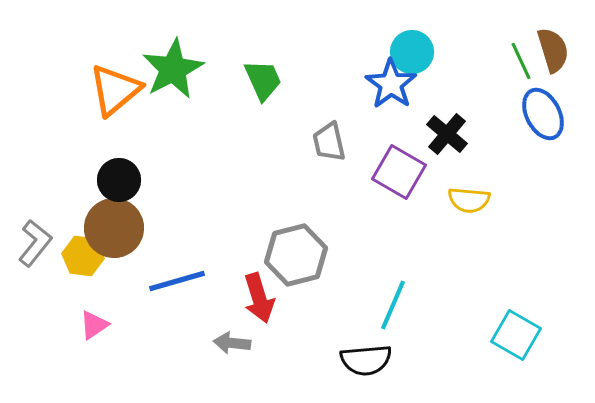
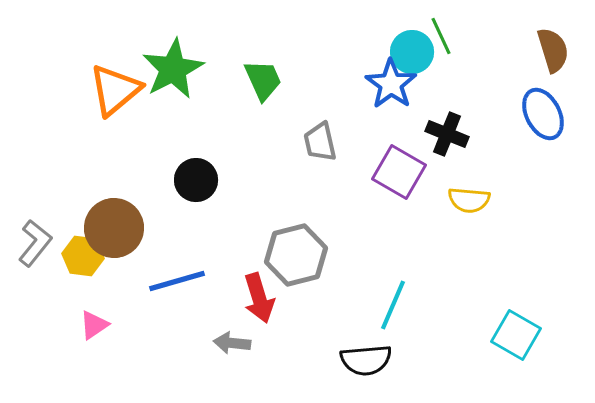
green line: moved 80 px left, 25 px up
black cross: rotated 18 degrees counterclockwise
gray trapezoid: moved 9 px left
black circle: moved 77 px right
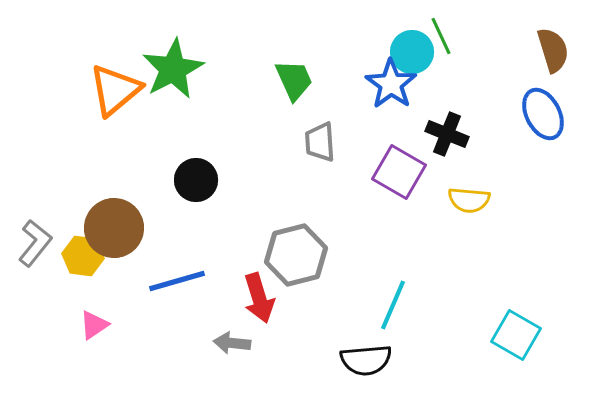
green trapezoid: moved 31 px right
gray trapezoid: rotated 9 degrees clockwise
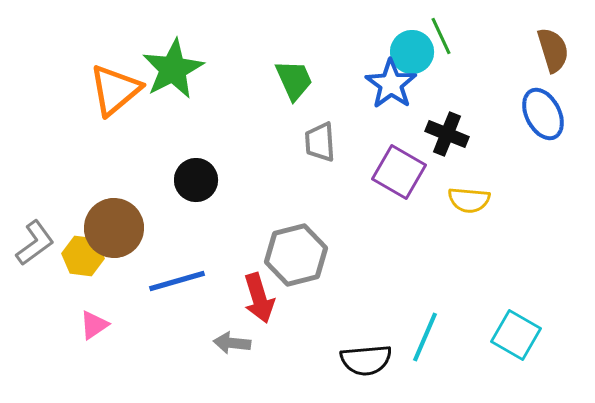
gray L-shape: rotated 15 degrees clockwise
cyan line: moved 32 px right, 32 px down
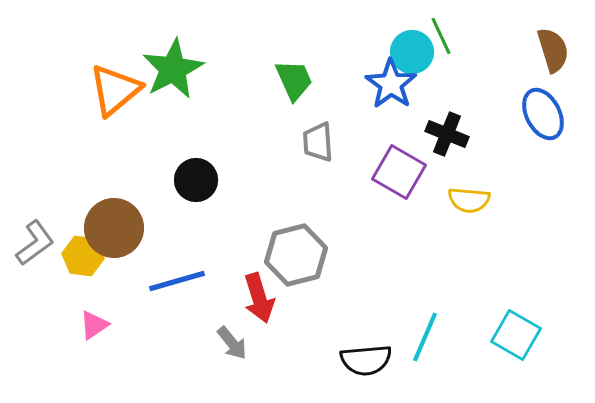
gray trapezoid: moved 2 px left
gray arrow: rotated 135 degrees counterclockwise
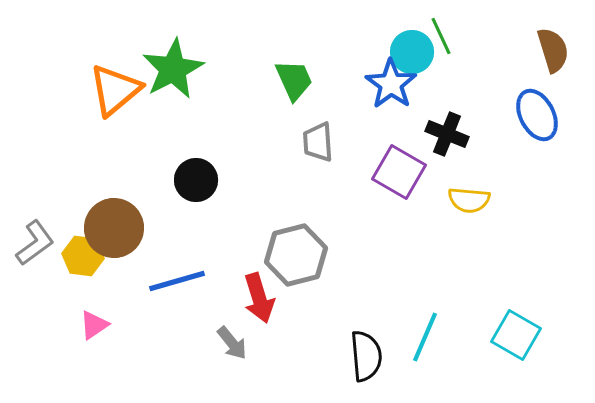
blue ellipse: moved 6 px left, 1 px down
black semicircle: moved 4 px up; rotated 90 degrees counterclockwise
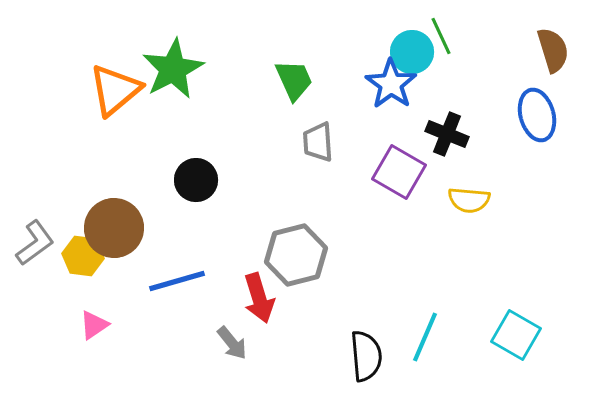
blue ellipse: rotated 12 degrees clockwise
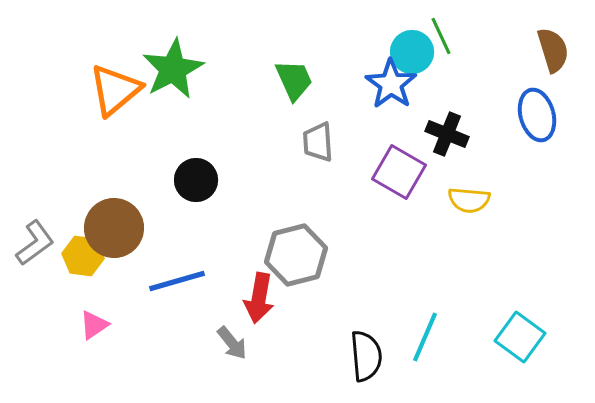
red arrow: rotated 27 degrees clockwise
cyan square: moved 4 px right, 2 px down; rotated 6 degrees clockwise
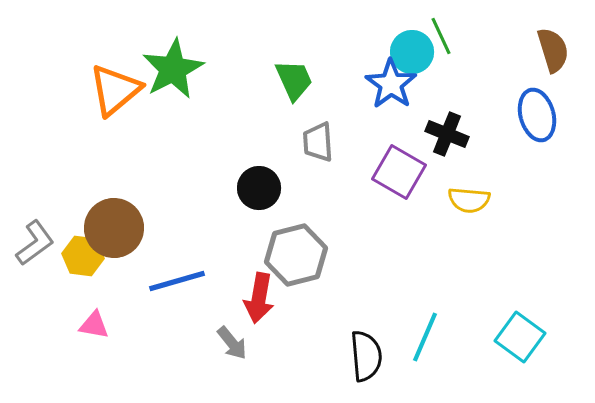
black circle: moved 63 px right, 8 px down
pink triangle: rotated 44 degrees clockwise
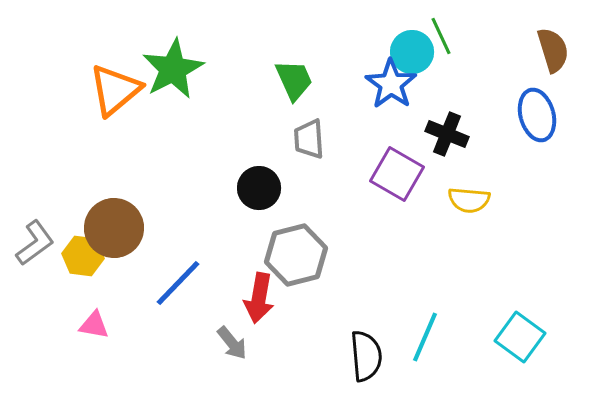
gray trapezoid: moved 9 px left, 3 px up
purple square: moved 2 px left, 2 px down
blue line: moved 1 px right, 2 px down; rotated 30 degrees counterclockwise
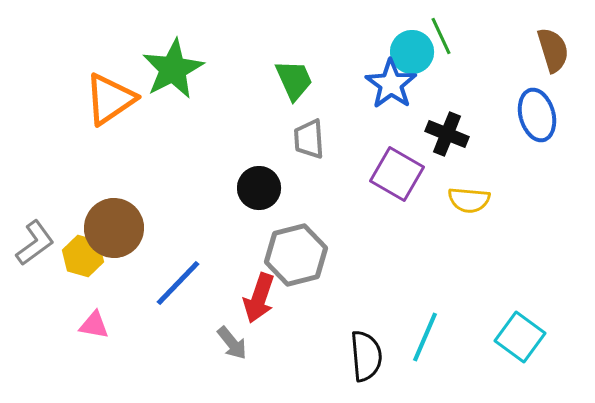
orange triangle: moved 5 px left, 9 px down; rotated 6 degrees clockwise
yellow hexagon: rotated 9 degrees clockwise
red arrow: rotated 9 degrees clockwise
